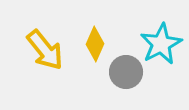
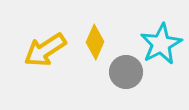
yellow diamond: moved 2 px up
yellow arrow: rotated 96 degrees clockwise
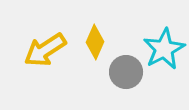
cyan star: moved 3 px right, 5 px down
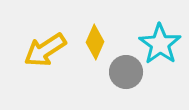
cyan star: moved 4 px left, 5 px up; rotated 9 degrees counterclockwise
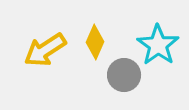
cyan star: moved 2 px left, 1 px down
gray circle: moved 2 px left, 3 px down
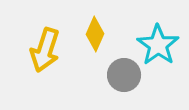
yellow diamond: moved 8 px up
yellow arrow: rotated 39 degrees counterclockwise
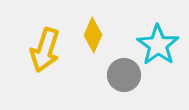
yellow diamond: moved 2 px left, 1 px down
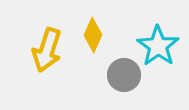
cyan star: moved 1 px down
yellow arrow: moved 2 px right
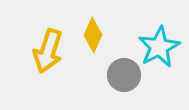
cyan star: moved 1 px right, 1 px down; rotated 9 degrees clockwise
yellow arrow: moved 1 px right, 1 px down
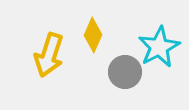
yellow arrow: moved 1 px right, 4 px down
gray circle: moved 1 px right, 3 px up
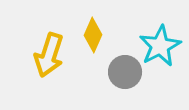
cyan star: moved 1 px right, 1 px up
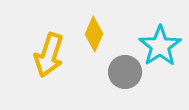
yellow diamond: moved 1 px right, 1 px up
cyan star: rotated 6 degrees counterclockwise
